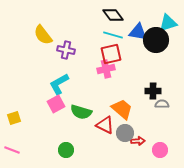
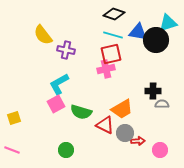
black diamond: moved 1 px right, 1 px up; rotated 35 degrees counterclockwise
orange trapezoid: rotated 110 degrees clockwise
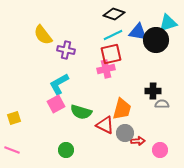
cyan line: rotated 42 degrees counterclockwise
orange trapezoid: rotated 45 degrees counterclockwise
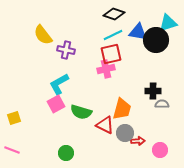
green circle: moved 3 px down
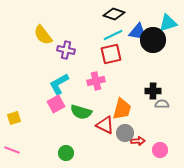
black circle: moved 3 px left
pink cross: moved 10 px left, 12 px down
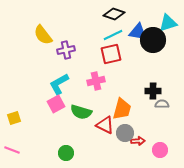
purple cross: rotated 24 degrees counterclockwise
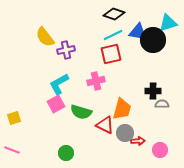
yellow semicircle: moved 2 px right, 2 px down
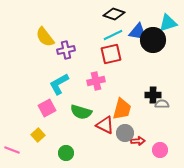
black cross: moved 4 px down
pink square: moved 9 px left, 4 px down
yellow square: moved 24 px right, 17 px down; rotated 24 degrees counterclockwise
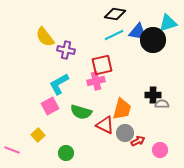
black diamond: moved 1 px right; rotated 10 degrees counterclockwise
cyan line: moved 1 px right
purple cross: rotated 24 degrees clockwise
red square: moved 9 px left, 11 px down
pink square: moved 3 px right, 2 px up
red arrow: rotated 24 degrees counterclockwise
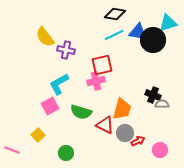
black cross: rotated 21 degrees clockwise
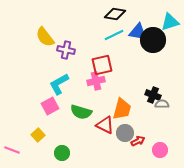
cyan triangle: moved 2 px right, 1 px up
green circle: moved 4 px left
